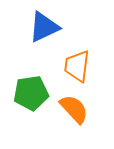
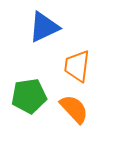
green pentagon: moved 2 px left, 3 px down
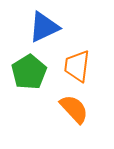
green pentagon: moved 24 px up; rotated 24 degrees counterclockwise
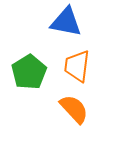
blue triangle: moved 22 px right, 5 px up; rotated 36 degrees clockwise
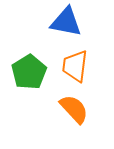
orange trapezoid: moved 2 px left
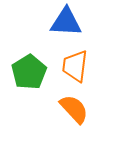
blue triangle: rotated 8 degrees counterclockwise
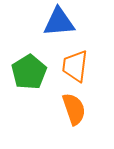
blue triangle: moved 7 px left; rotated 8 degrees counterclockwise
orange semicircle: rotated 24 degrees clockwise
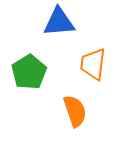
orange trapezoid: moved 18 px right, 2 px up
orange semicircle: moved 1 px right, 2 px down
